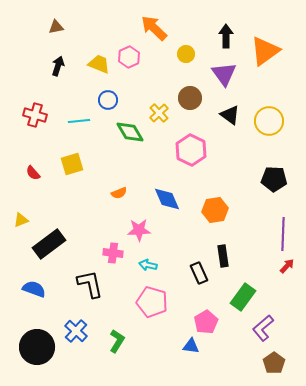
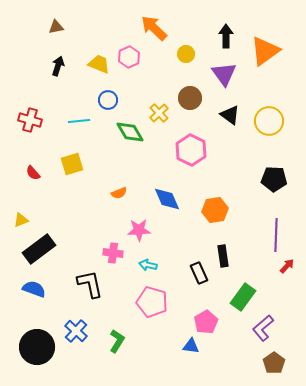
red cross at (35, 115): moved 5 px left, 5 px down
purple line at (283, 234): moved 7 px left, 1 px down
black rectangle at (49, 244): moved 10 px left, 5 px down
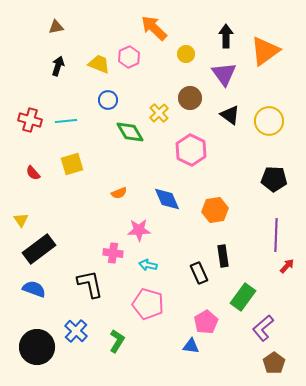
cyan line at (79, 121): moved 13 px left
yellow triangle at (21, 220): rotated 42 degrees counterclockwise
pink pentagon at (152, 302): moved 4 px left, 2 px down
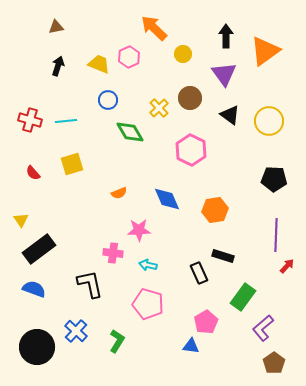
yellow circle at (186, 54): moved 3 px left
yellow cross at (159, 113): moved 5 px up
black rectangle at (223, 256): rotated 65 degrees counterclockwise
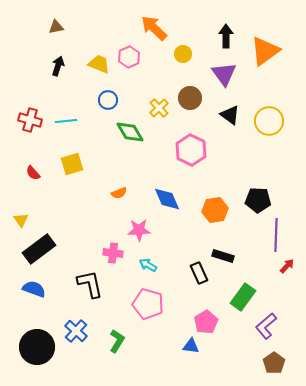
black pentagon at (274, 179): moved 16 px left, 21 px down
cyan arrow at (148, 265): rotated 18 degrees clockwise
purple L-shape at (263, 328): moved 3 px right, 2 px up
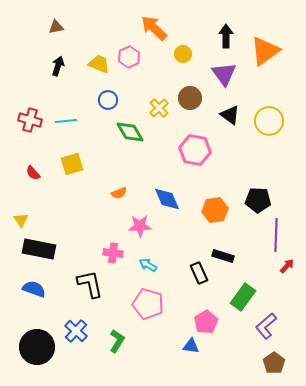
pink hexagon at (191, 150): moved 4 px right; rotated 16 degrees counterclockwise
pink star at (139, 230): moved 1 px right, 4 px up
black rectangle at (39, 249): rotated 48 degrees clockwise
